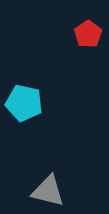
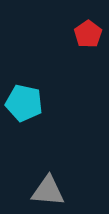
gray triangle: rotated 9 degrees counterclockwise
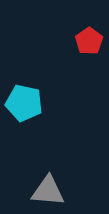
red pentagon: moved 1 px right, 7 px down
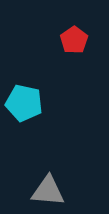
red pentagon: moved 15 px left, 1 px up
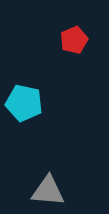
red pentagon: rotated 12 degrees clockwise
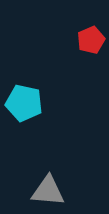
red pentagon: moved 17 px right
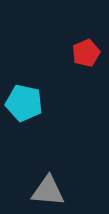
red pentagon: moved 5 px left, 13 px down
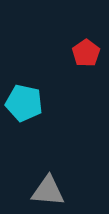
red pentagon: rotated 12 degrees counterclockwise
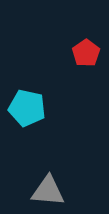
cyan pentagon: moved 3 px right, 5 px down
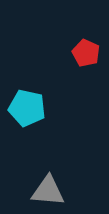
red pentagon: rotated 12 degrees counterclockwise
